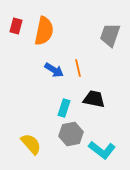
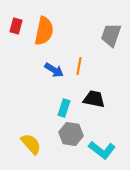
gray trapezoid: moved 1 px right
orange line: moved 1 px right, 2 px up; rotated 24 degrees clockwise
gray hexagon: rotated 20 degrees clockwise
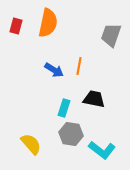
orange semicircle: moved 4 px right, 8 px up
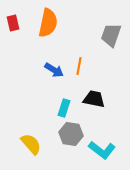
red rectangle: moved 3 px left, 3 px up; rotated 28 degrees counterclockwise
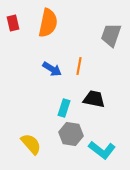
blue arrow: moved 2 px left, 1 px up
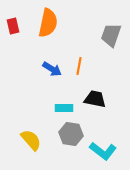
red rectangle: moved 3 px down
black trapezoid: moved 1 px right
cyan rectangle: rotated 72 degrees clockwise
yellow semicircle: moved 4 px up
cyan L-shape: moved 1 px right, 1 px down
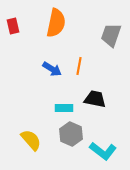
orange semicircle: moved 8 px right
gray hexagon: rotated 15 degrees clockwise
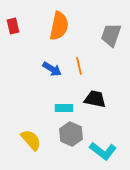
orange semicircle: moved 3 px right, 3 px down
orange line: rotated 24 degrees counterclockwise
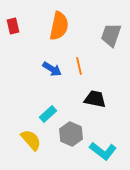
cyan rectangle: moved 16 px left, 6 px down; rotated 42 degrees counterclockwise
